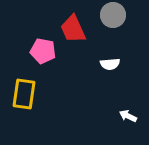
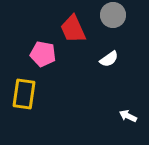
pink pentagon: moved 3 px down
white semicircle: moved 1 px left, 5 px up; rotated 30 degrees counterclockwise
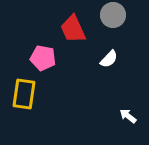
pink pentagon: moved 4 px down
white semicircle: rotated 12 degrees counterclockwise
white arrow: rotated 12 degrees clockwise
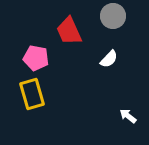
gray circle: moved 1 px down
red trapezoid: moved 4 px left, 2 px down
pink pentagon: moved 7 px left
yellow rectangle: moved 8 px right; rotated 24 degrees counterclockwise
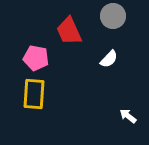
yellow rectangle: moved 2 px right; rotated 20 degrees clockwise
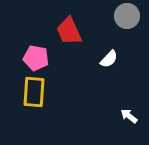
gray circle: moved 14 px right
yellow rectangle: moved 2 px up
white arrow: moved 1 px right
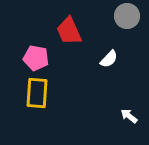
yellow rectangle: moved 3 px right, 1 px down
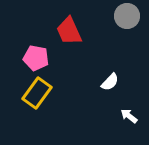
white semicircle: moved 1 px right, 23 px down
yellow rectangle: rotated 32 degrees clockwise
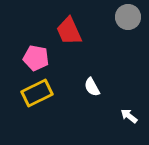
gray circle: moved 1 px right, 1 px down
white semicircle: moved 18 px left, 5 px down; rotated 108 degrees clockwise
yellow rectangle: rotated 28 degrees clockwise
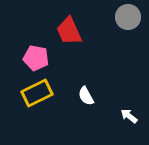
white semicircle: moved 6 px left, 9 px down
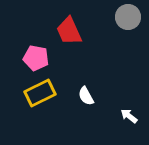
yellow rectangle: moved 3 px right
